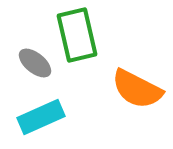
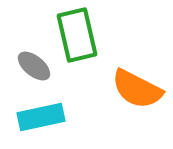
gray ellipse: moved 1 px left, 3 px down
cyan rectangle: rotated 12 degrees clockwise
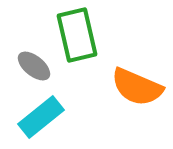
orange semicircle: moved 2 px up; rotated 4 degrees counterclockwise
cyan rectangle: rotated 27 degrees counterclockwise
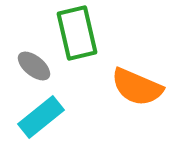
green rectangle: moved 2 px up
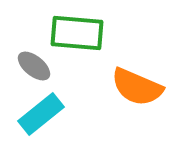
green rectangle: rotated 72 degrees counterclockwise
cyan rectangle: moved 3 px up
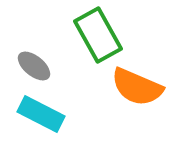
green rectangle: moved 21 px right, 2 px down; rotated 56 degrees clockwise
cyan rectangle: rotated 66 degrees clockwise
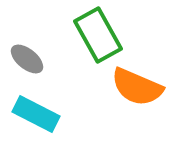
gray ellipse: moved 7 px left, 7 px up
cyan rectangle: moved 5 px left
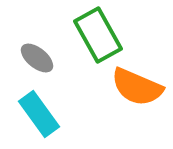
gray ellipse: moved 10 px right, 1 px up
cyan rectangle: moved 3 px right; rotated 27 degrees clockwise
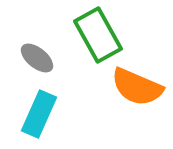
cyan rectangle: rotated 60 degrees clockwise
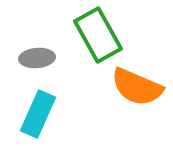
gray ellipse: rotated 44 degrees counterclockwise
cyan rectangle: moved 1 px left
